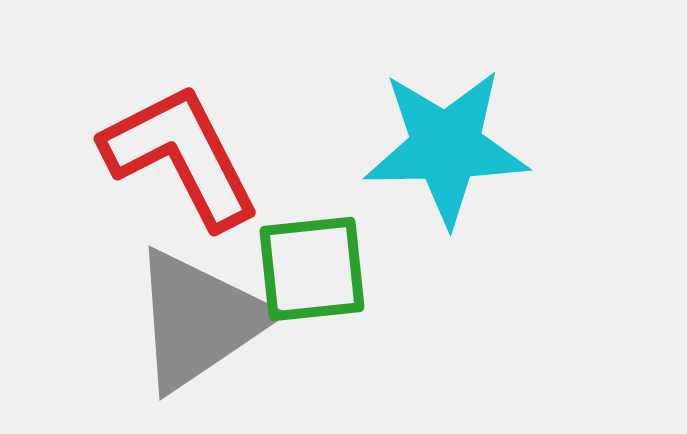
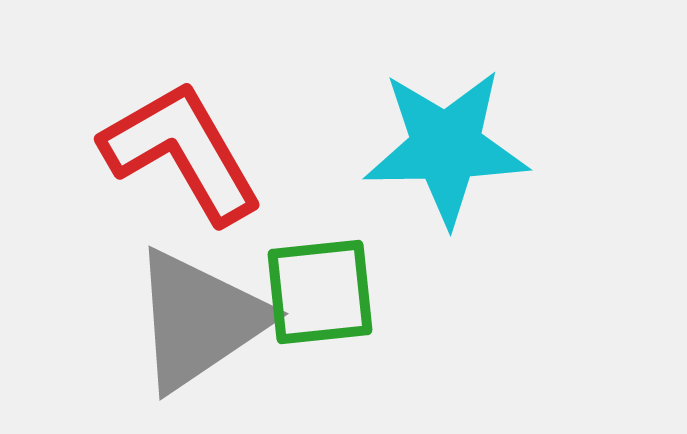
red L-shape: moved 1 px right, 4 px up; rotated 3 degrees counterclockwise
green square: moved 8 px right, 23 px down
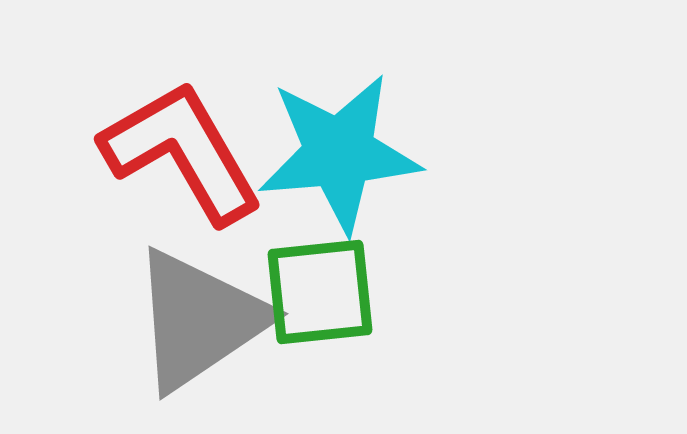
cyan star: moved 107 px left, 6 px down; rotated 4 degrees counterclockwise
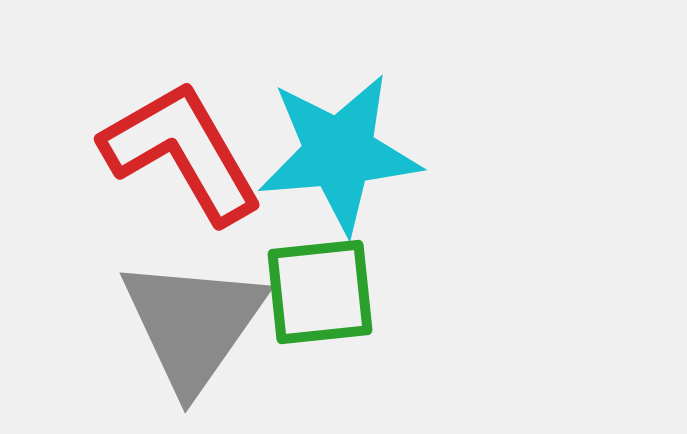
gray triangle: moved 6 px left, 4 px down; rotated 21 degrees counterclockwise
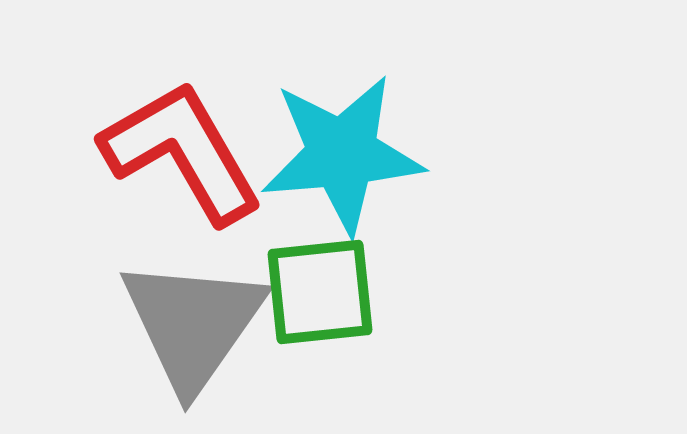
cyan star: moved 3 px right, 1 px down
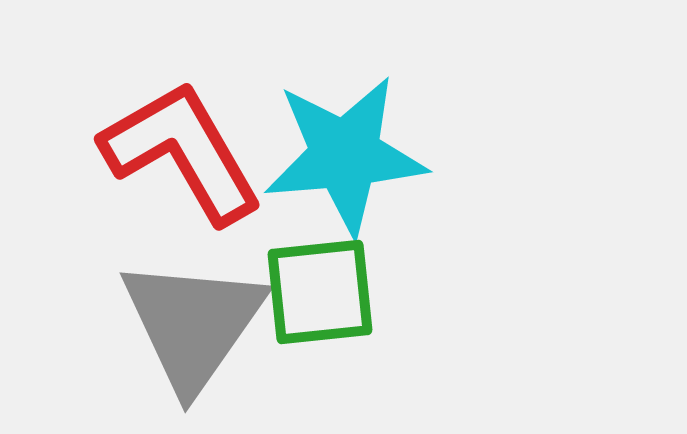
cyan star: moved 3 px right, 1 px down
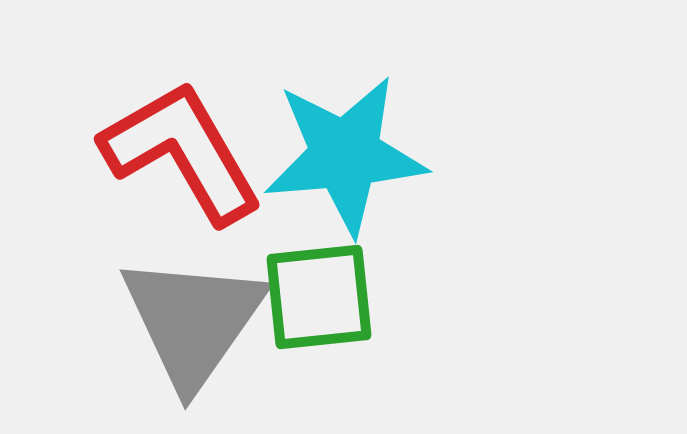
green square: moved 1 px left, 5 px down
gray triangle: moved 3 px up
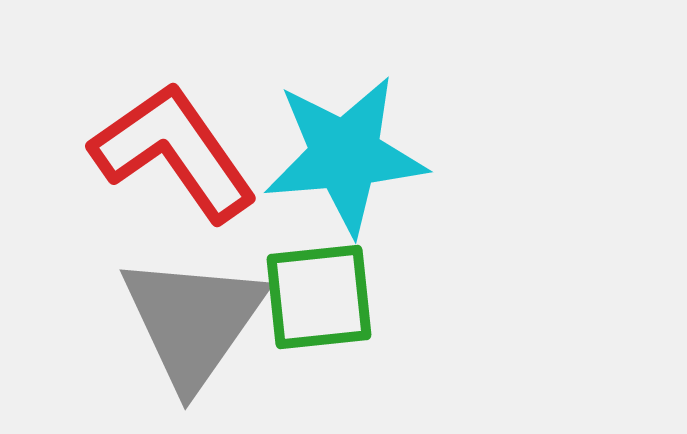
red L-shape: moved 8 px left; rotated 5 degrees counterclockwise
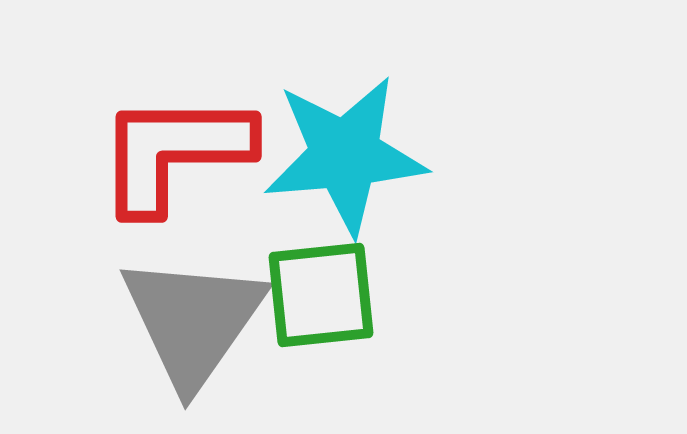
red L-shape: rotated 55 degrees counterclockwise
green square: moved 2 px right, 2 px up
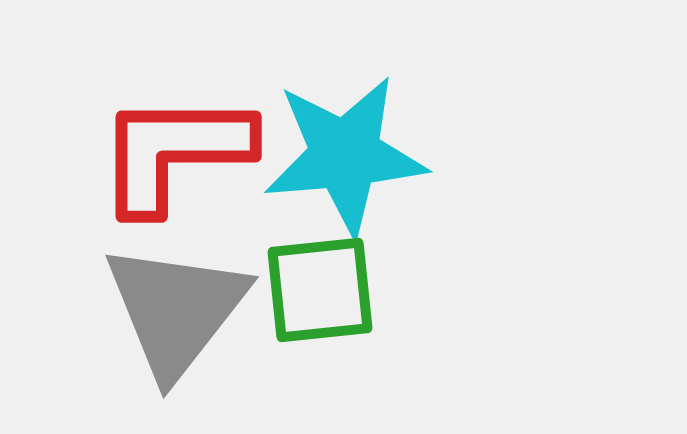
green square: moved 1 px left, 5 px up
gray triangle: moved 17 px left, 11 px up; rotated 3 degrees clockwise
